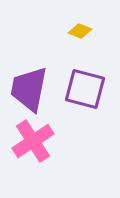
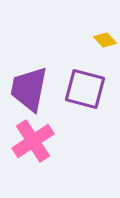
yellow diamond: moved 25 px right, 9 px down; rotated 25 degrees clockwise
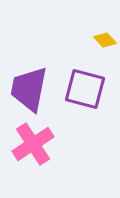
pink cross: moved 3 px down
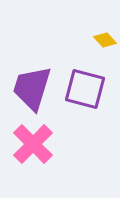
purple trapezoid: moved 3 px right, 1 px up; rotated 6 degrees clockwise
pink cross: rotated 12 degrees counterclockwise
